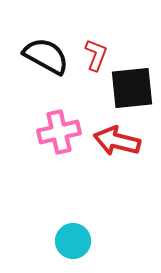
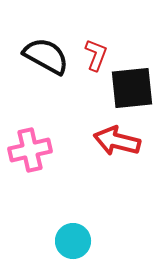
pink cross: moved 29 px left, 18 px down
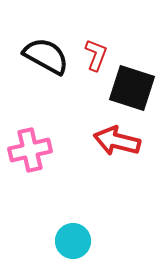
black square: rotated 24 degrees clockwise
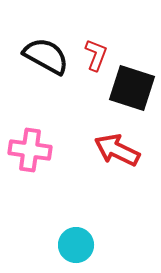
red arrow: moved 9 px down; rotated 12 degrees clockwise
pink cross: rotated 21 degrees clockwise
cyan circle: moved 3 px right, 4 px down
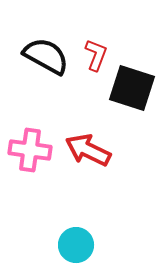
red arrow: moved 29 px left
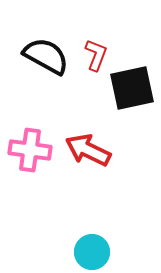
black square: rotated 30 degrees counterclockwise
cyan circle: moved 16 px right, 7 px down
